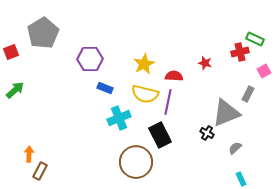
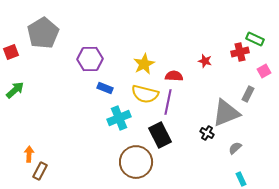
red star: moved 2 px up
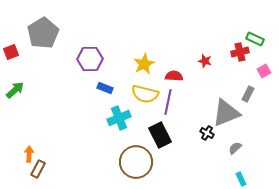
brown rectangle: moved 2 px left, 2 px up
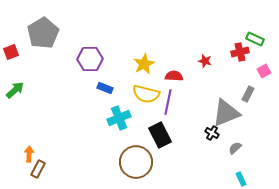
yellow semicircle: moved 1 px right
black cross: moved 5 px right
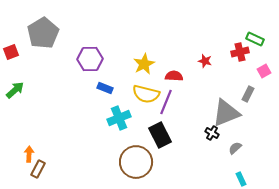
purple line: moved 2 px left; rotated 10 degrees clockwise
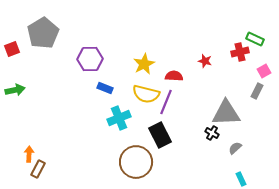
red square: moved 1 px right, 3 px up
green arrow: rotated 30 degrees clockwise
gray rectangle: moved 9 px right, 3 px up
gray triangle: rotated 20 degrees clockwise
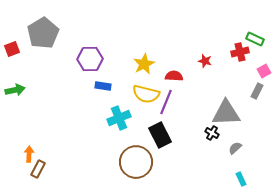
blue rectangle: moved 2 px left, 2 px up; rotated 14 degrees counterclockwise
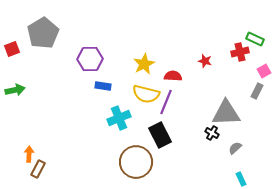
red semicircle: moved 1 px left
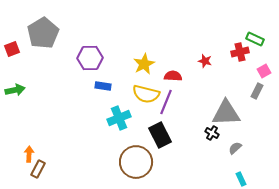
purple hexagon: moved 1 px up
